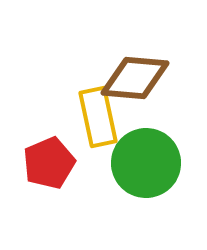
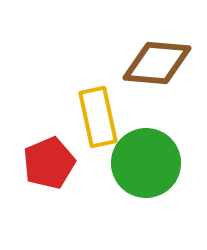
brown diamond: moved 22 px right, 15 px up
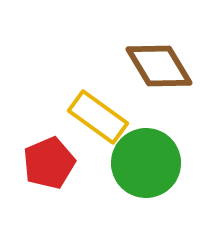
brown diamond: moved 2 px right, 3 px down; rotated 54 degrees clockwise
yellow rectangle: rotated 42 degrees counterclockwise
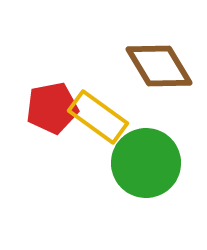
red pentagon: moved 3 px right, 55 px up; rotated 12 degrees clockwise
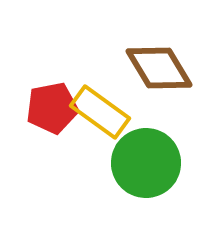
brown diamond: moved 2 px down
yellow rectangle: moved 2 px right, 5 px up
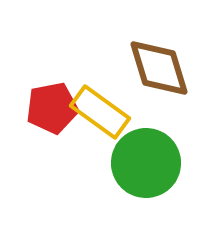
brown diamond: rotated 14 degrees clockwise
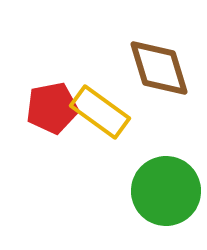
green circle: moved 20 px right, 28 px down
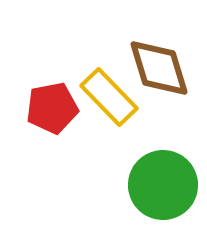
yellow rectangle: moved 9 px right, 15 px up; rotated 10 degrees clockwise
green circle: moved 3 px left, 6 px up
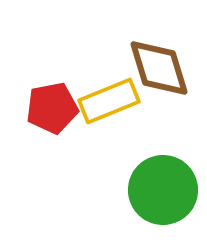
yellow rectangle: moved 4 px down; rotated 68 degrees counterclockwise
green circle: moved 5 px down
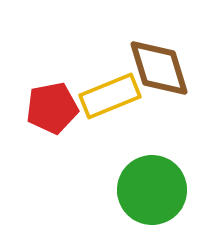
yellow rectangle: moved 1 px right, 5 px up
green circle: moved 11 px left
